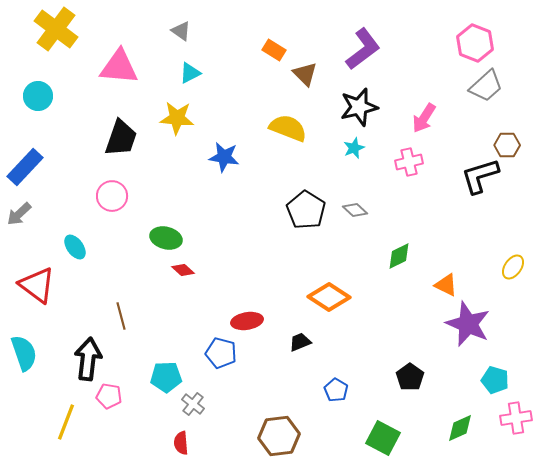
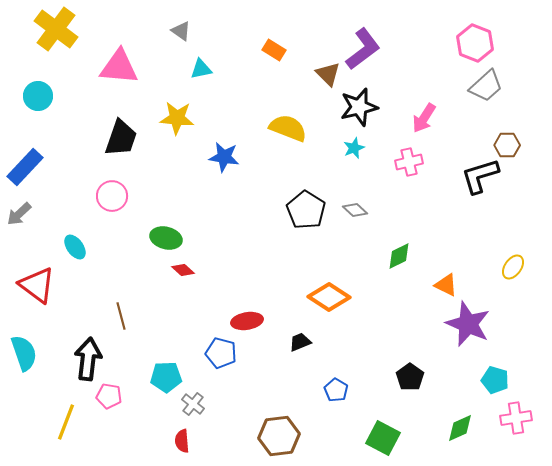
cyan triangle at (190, 73): moved 11 px right, 4 px up; rotated 15 degrees clockwise
brown triangle at (305, 74): moved 23 px right
red semicircle at (181, 443): moved 1 px right, 2 px up
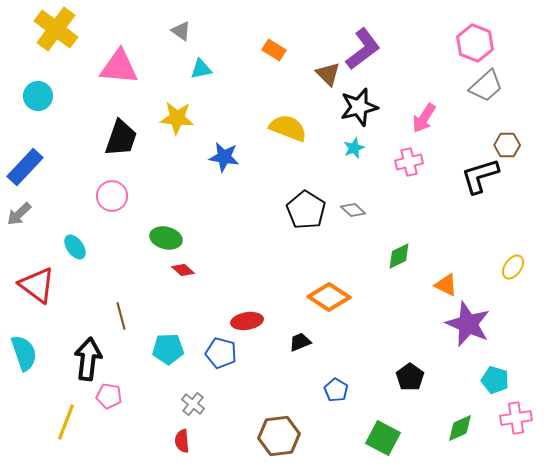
gray diamond at (355, 210): moved 2 px left
cyan pentagon at (166, 377): moved 2 px right, 28 px up
